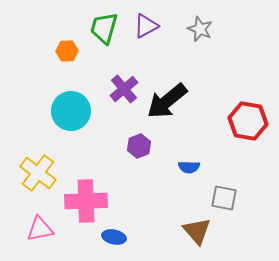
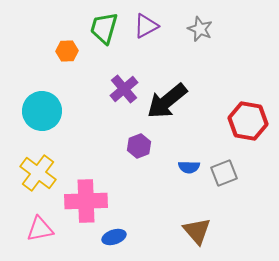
cyan circle: moved 29 px left
gray square: moved 25 px up; rotated 32 degrees counterclockwise
blue ellipse: rotated 30 degrees counterclockwise
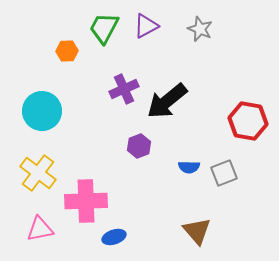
green trapezoid: rotated 12 degrees clockwise
purple cross: rotated 16 degrees clockwise
